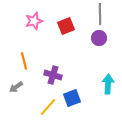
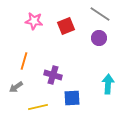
gray line: rotated 55 degrees counterclockwise
pink star: rotated 24 degrees clockwise
orange line: rotated 30 degrees clockwise
blue square: rotated 18 degrees clockwise
yellow line: moved 10 px left; rotated 36 degrees clockwise
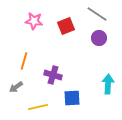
gray line: moved 3 px left
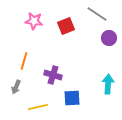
purple circle: moved 10 px right
gray arrow: rotated 32 degrees counterclockwise
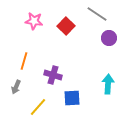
red square: rotated 24 degrees counterclockwise
yellow line: rotated 36 degrees counterclockwise
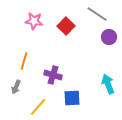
purple circle: moved 1 px up
cyan arrow: rotated 24 degrees counterclockwise
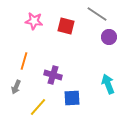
red square: rotated 30 degrees counterclockwise
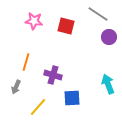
gray line: moved 1 px right
orange line: moved 2 px right, 1 px down
